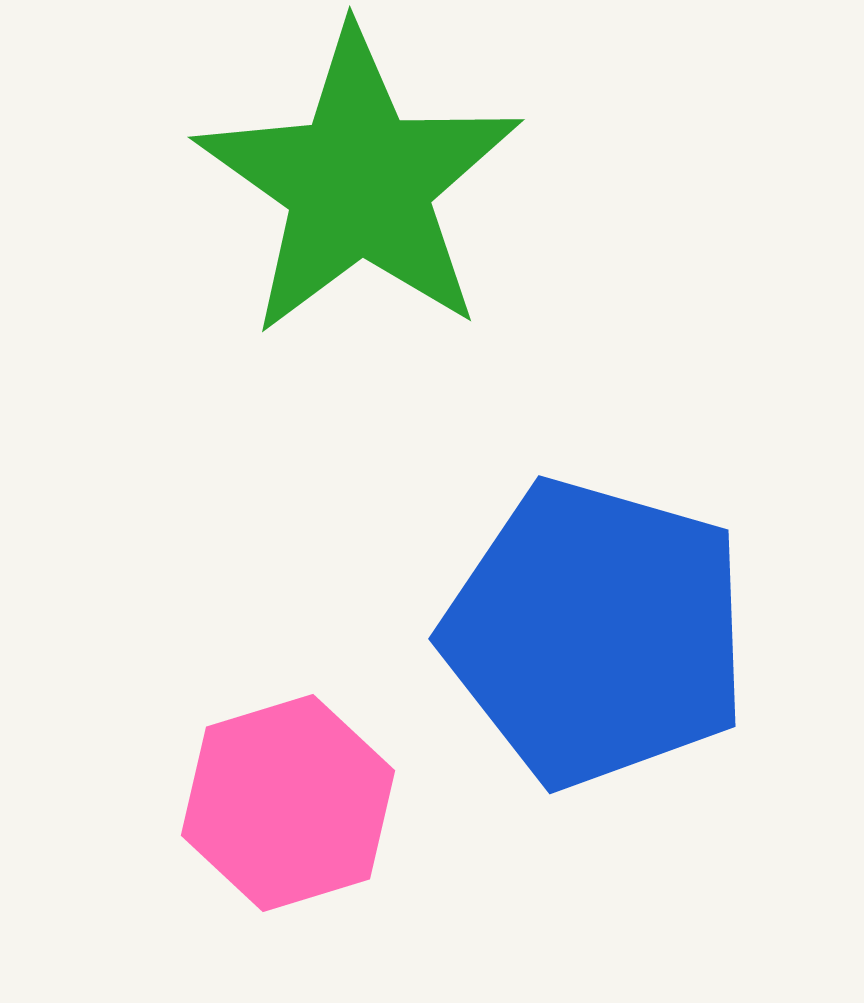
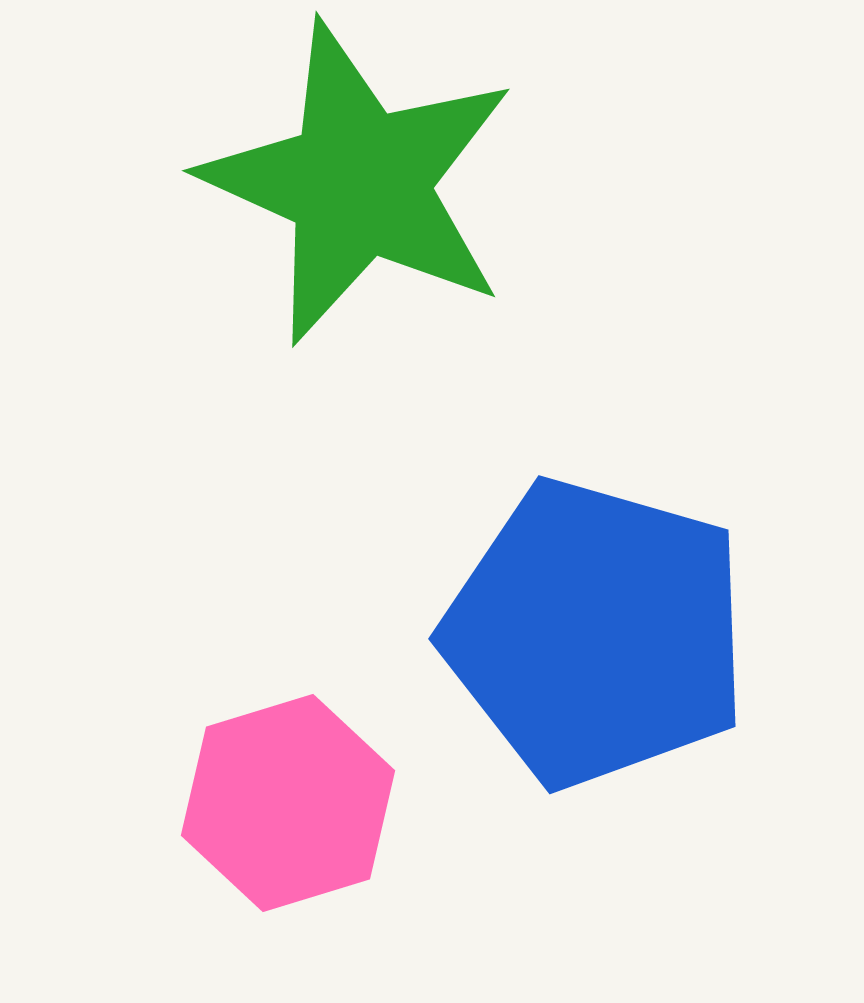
green star: rotated 11 degrees counterclockwise
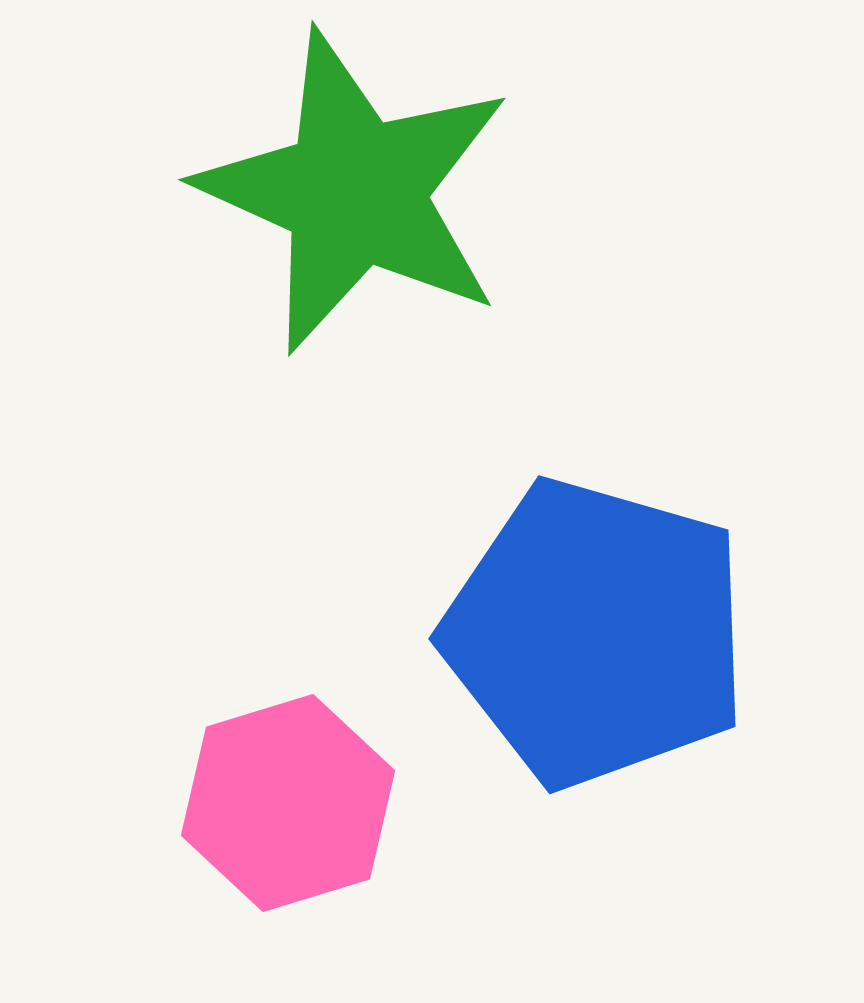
green star: moved 4 px left, 9 px down
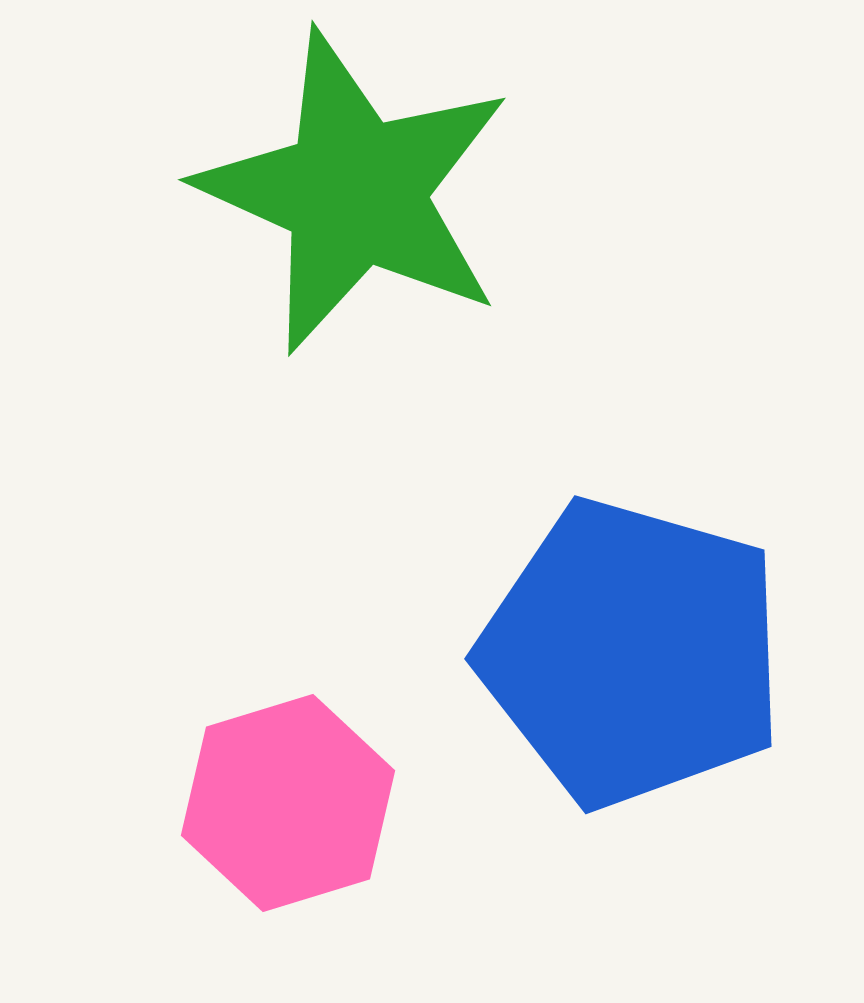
blue pentagon: moved 36 px right, 20 px down
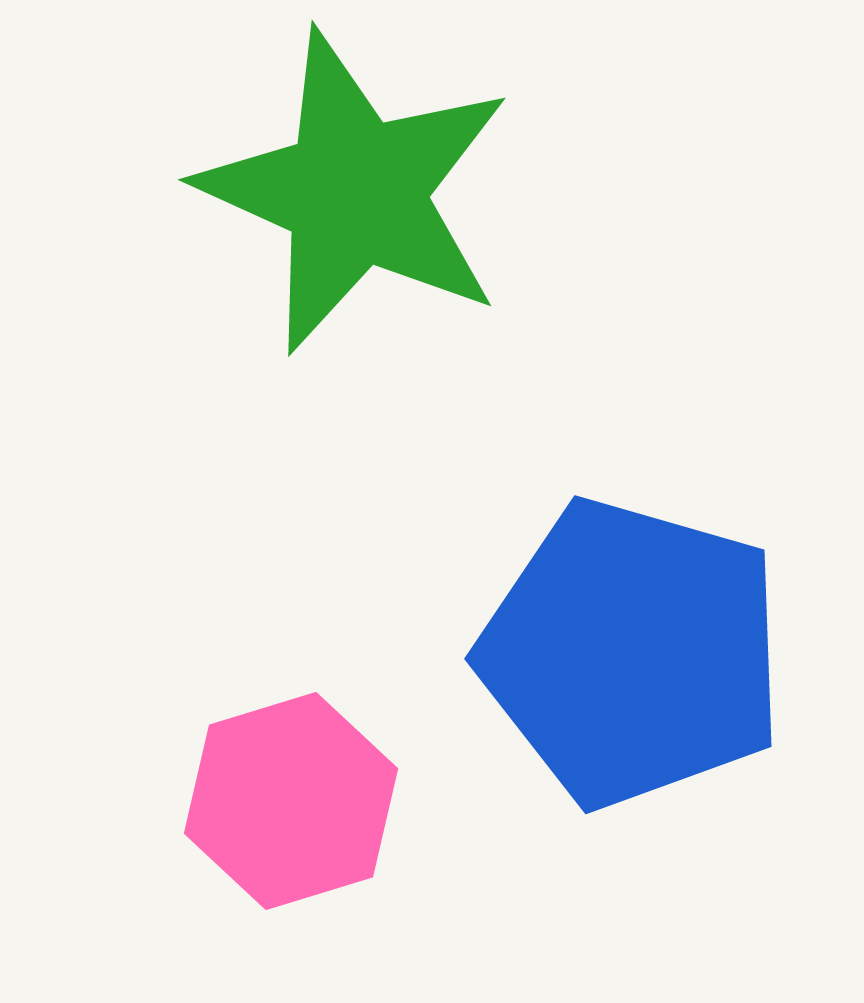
pink hexagon: moved 3 px right, 2 px up
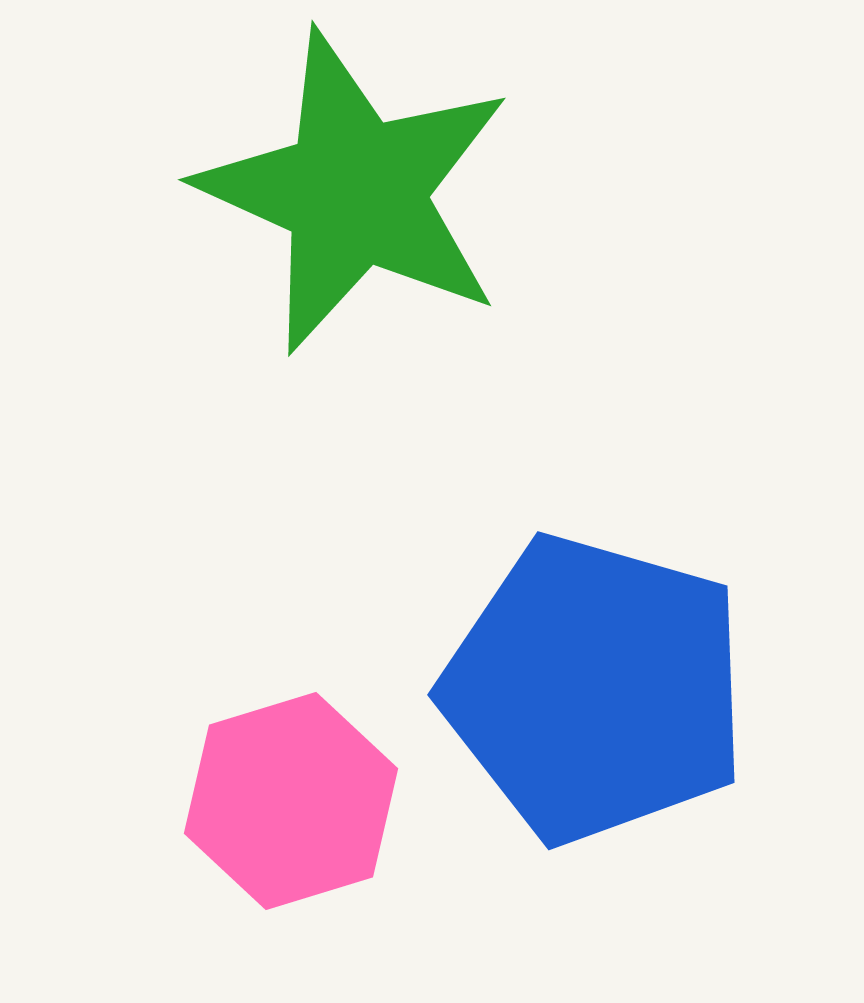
blue pentagon: moved 37 px left, 36 px down
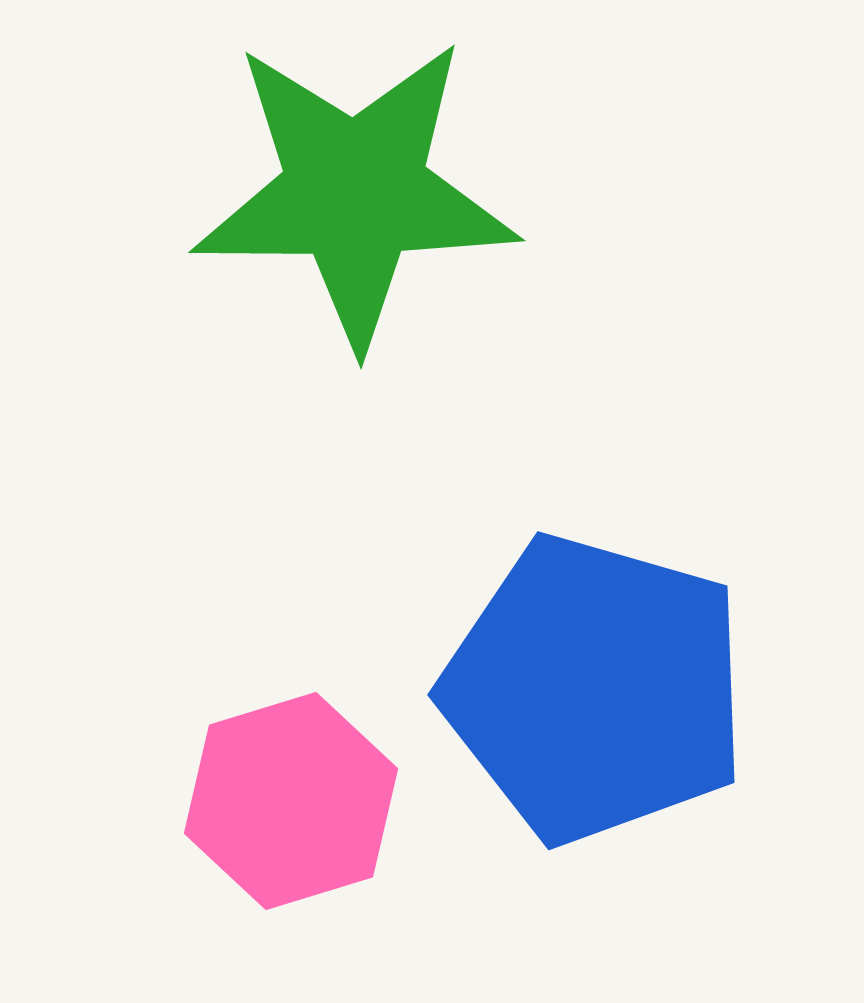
green star: rotated 24 degrees counterclockwise
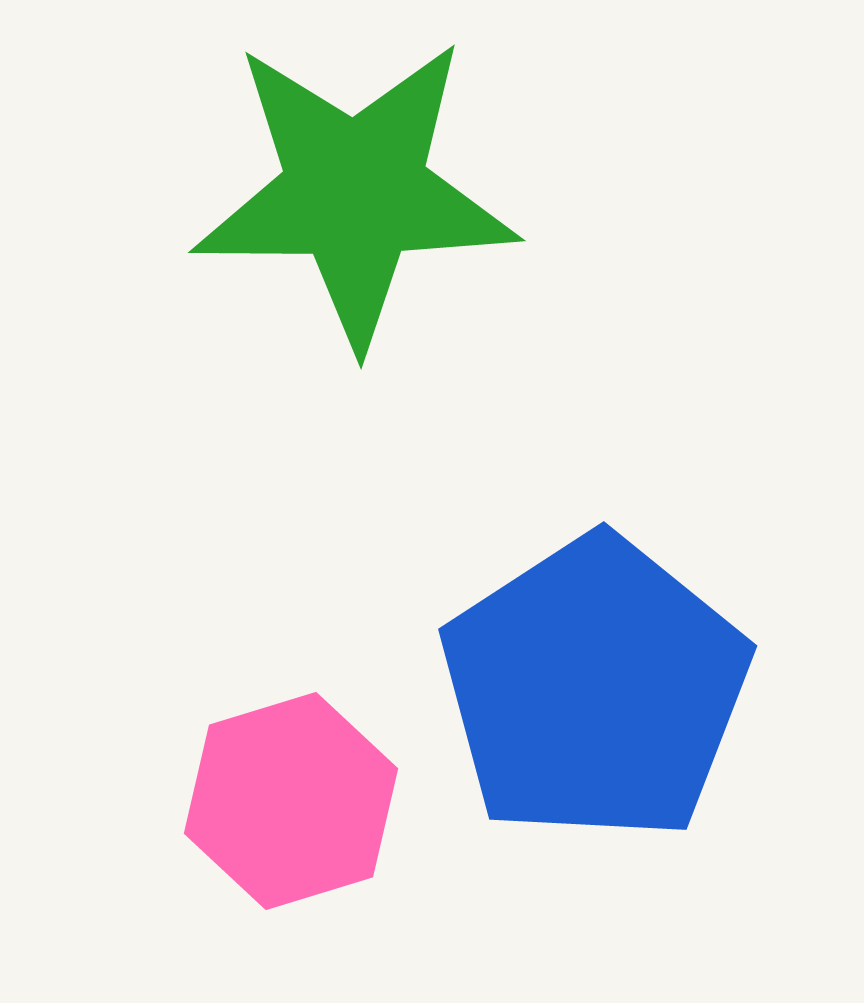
blue pentagon: rotated 23 degrees clockwise
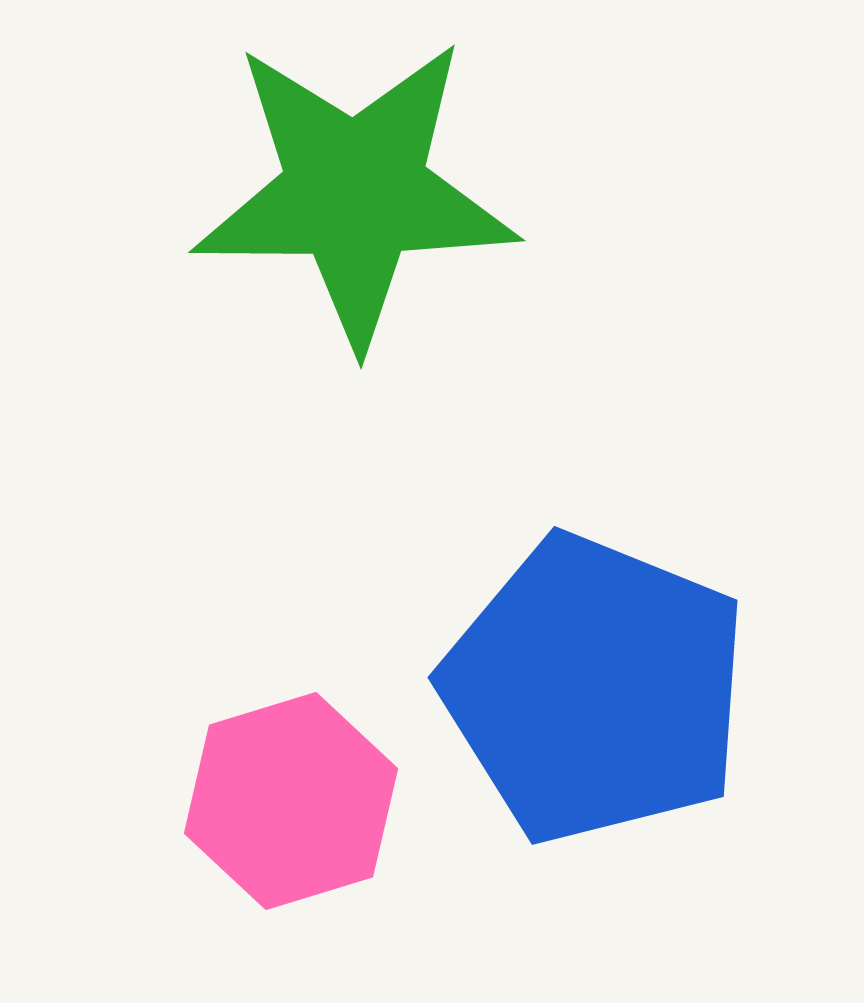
blue pentagon: rotated 17 degrees counterclockwise
